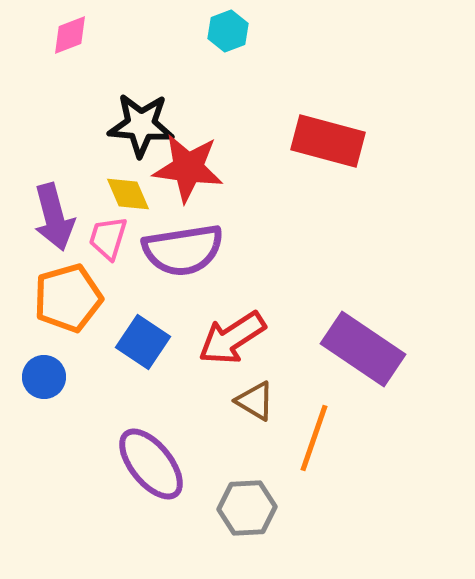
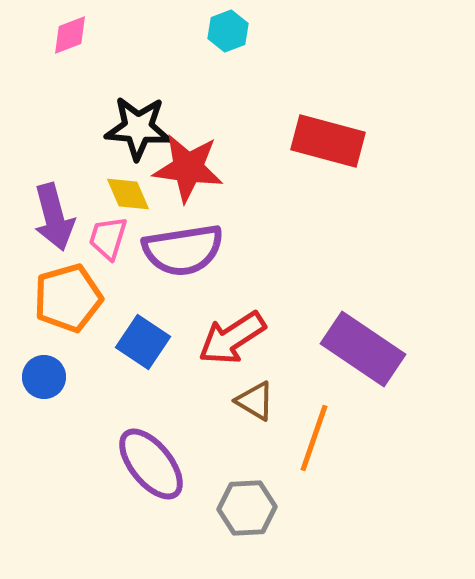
black star: moved 3 px left, 3 px down
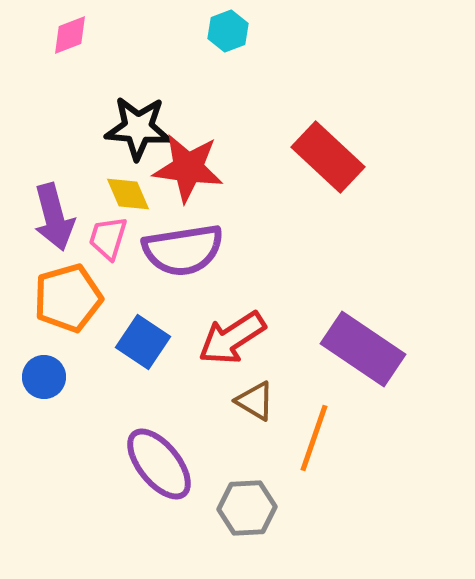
red rectangle: moved 16 px down; rotated 28 degrees clockwise
purple ellipse: moved 8 px right
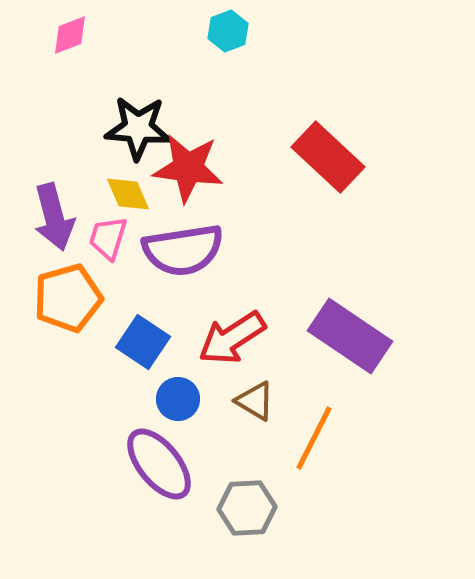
purple rectangle: moved 13 px left, 13 px up
blue circle: moved 134 px right, 22 px down
orange line: rotated 8 degrees clockwise
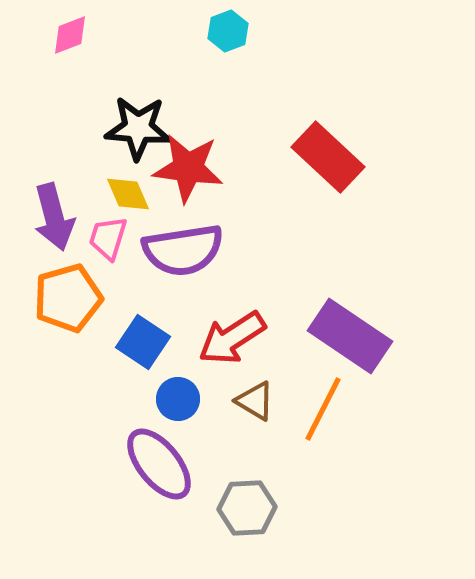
orange line: moved 9 px right, 29 px up
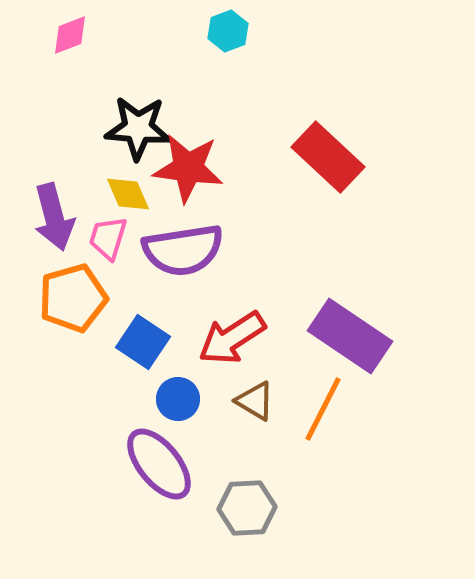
orange pentagon: moved 5 px right
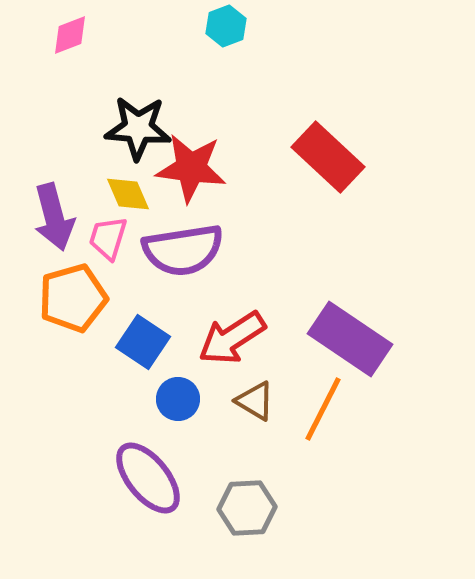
cyan hexagon: moved 2 px left, 5 px up
red star: moved 3 px right
purple rectangle: moved 3 px down
purple ellipse: moved 11 px left, 14 px down
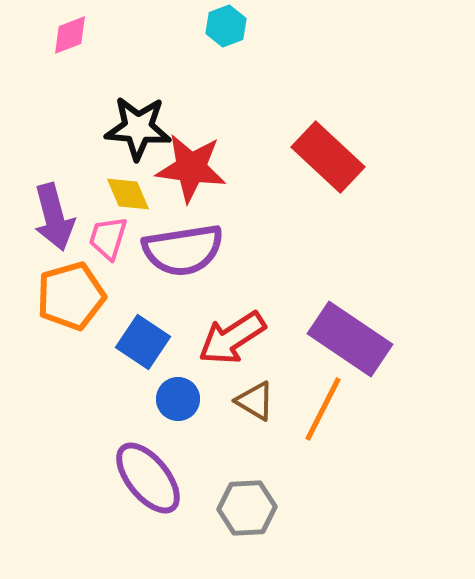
orange pentagon: moved 2 px left, 2 px up
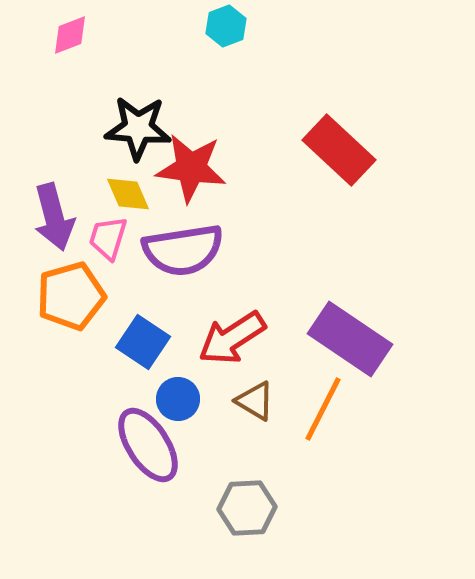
red rectangle: moved 11 px right, 7 px up
purple ellipse: moved 33 px up; rotated 6 degrees clockwise
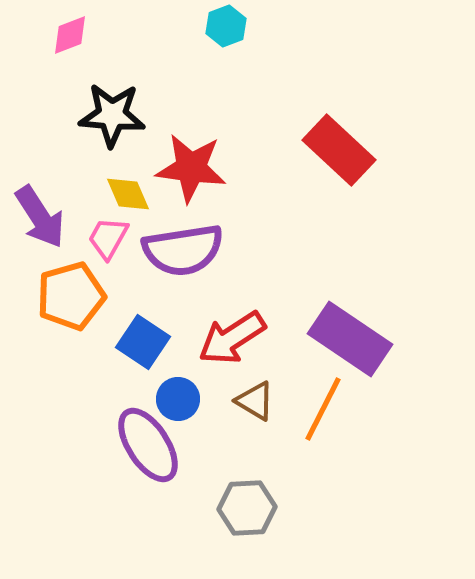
black star: moved 26 px left, 13 px up
purple arrow: moved 14 px left; rotated 18 degrees counterclockwise
pink trapezoid: rotated 12 degrees clockwise
